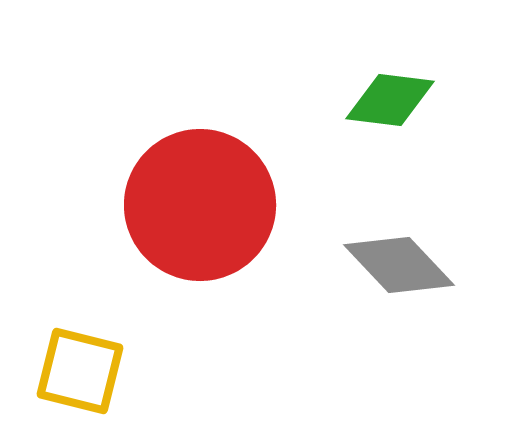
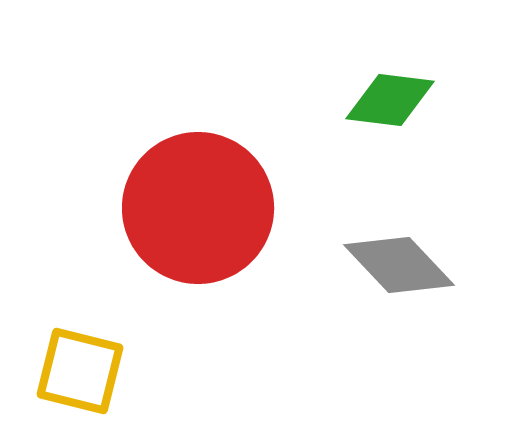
red circle: moved 2 px left, 3 px down
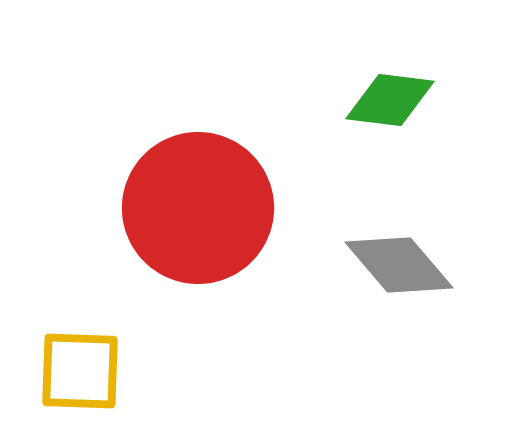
gray diamond: rotated 3 degrees clockwise
yellow square: rotated 12 degrees counterclockwise
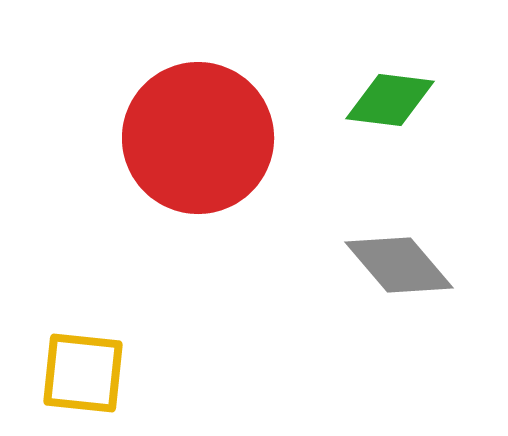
red circle: moved 70 px up
yellow square: moved 3 px right, 2 px down; rotated 4 degrees clockwise
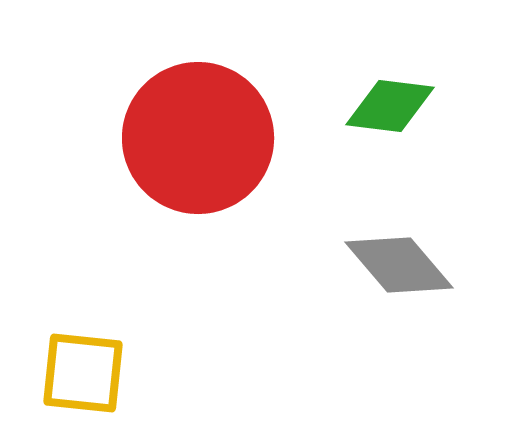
green diamond: moved 6 px down
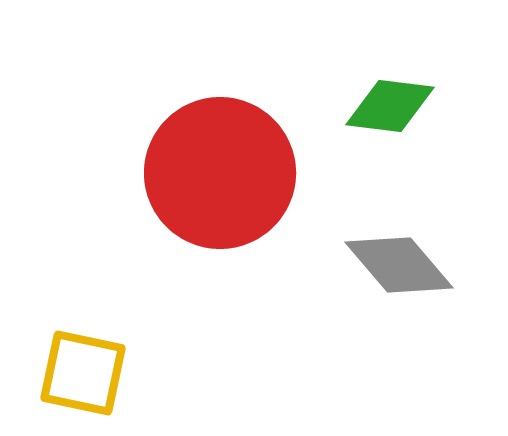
red circle: moved 22 px right, 35 px down
yellow square: rotated 6 degrees clockwise
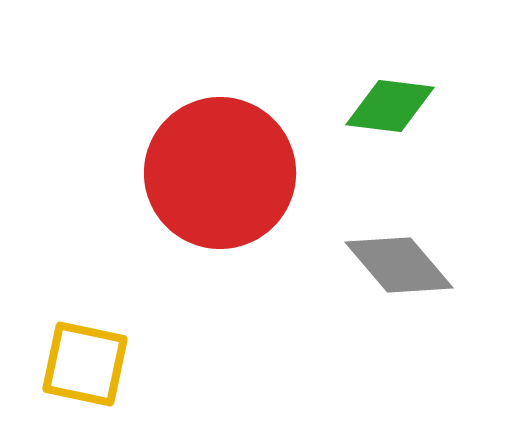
yellow square: moved 2 px right, 9 px up
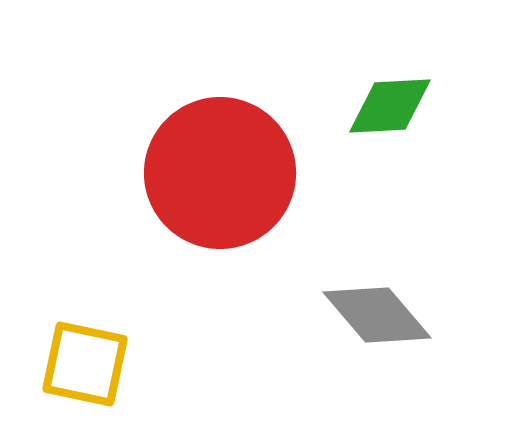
green diamond: rotated 10 degrees counterclockwise
gray diamond: moved 22 px left, 50 px down
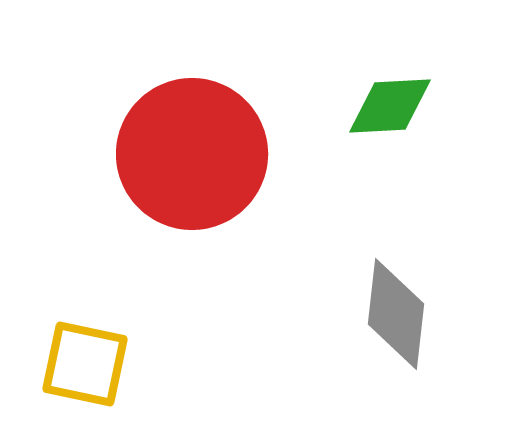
red circle: moved 28 px left, 19 px up
gray diamond: moved 19 px right, 1 px up; rotated 47 degrees clockwise
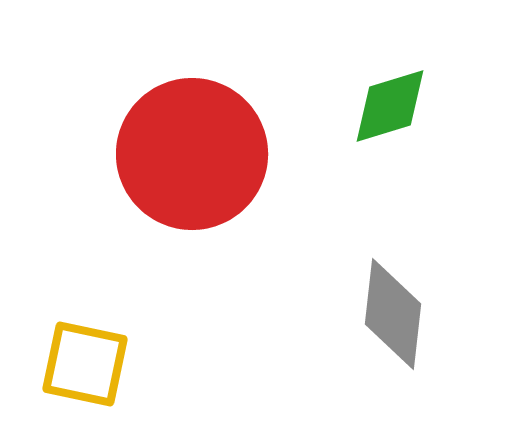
green diamond: rotated 14 degrees counterclockwise
gray diamond: moved 3 px left
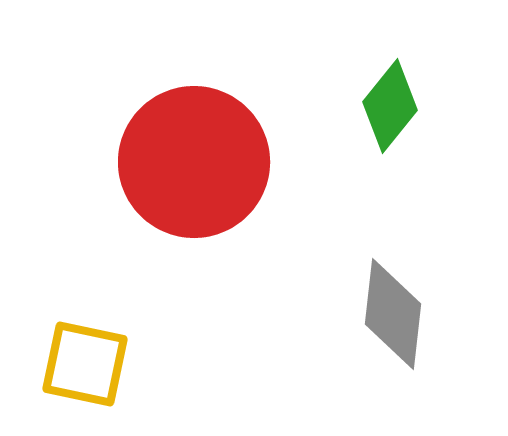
green diamond: rotated 34 degrees counterclockwise
red circle: moved 2 px right, 8 px down
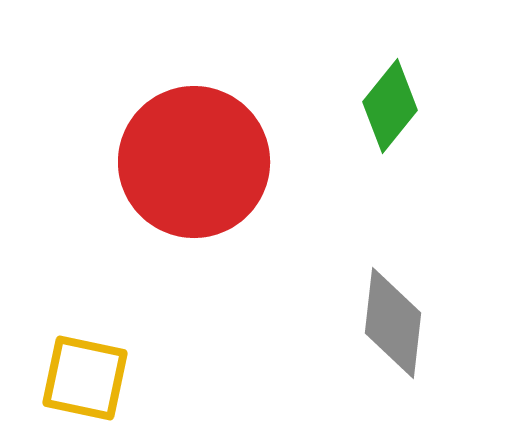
gray diamond: moved 9 px down
yellow square: moved 14 px down
